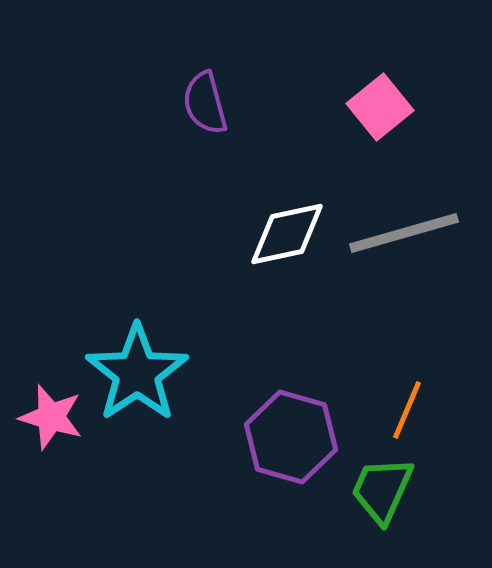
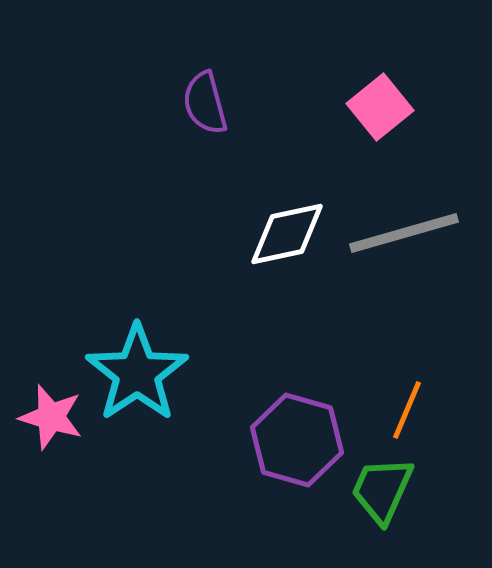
purple hexagon: moved 6 px right, 3 px down
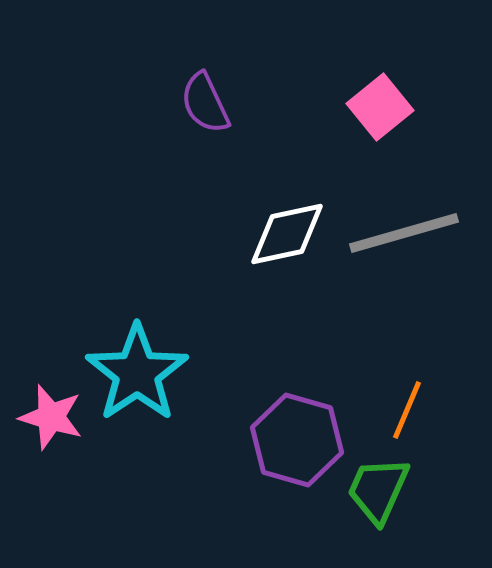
purple semicircle: rotated 10 degrees counterclockwise
green trapezoid: moved 4 px left
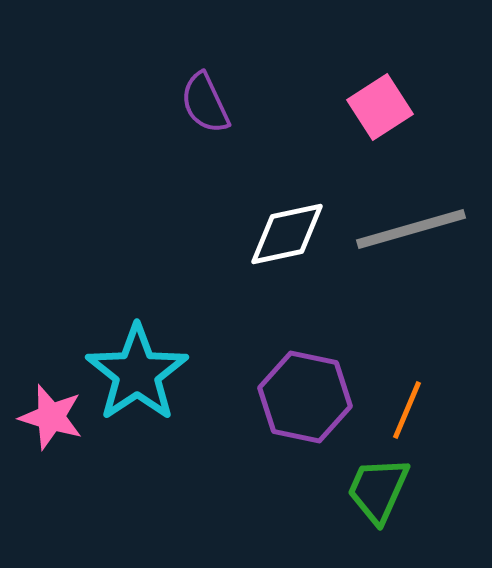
pink square: rotated 6 degrees clockwise
gray line: moved 7 px right, 4 px up
purple hexagon: moved 8 px right, 43 px up; rotated 4 degrees counterclockwise
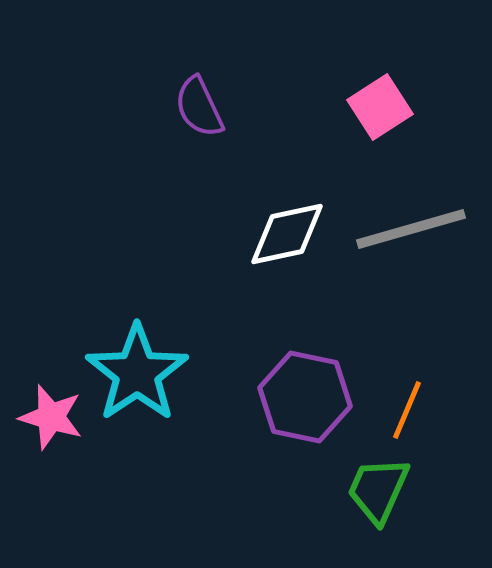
purple semicircle: moved 6 px left, 4 px down
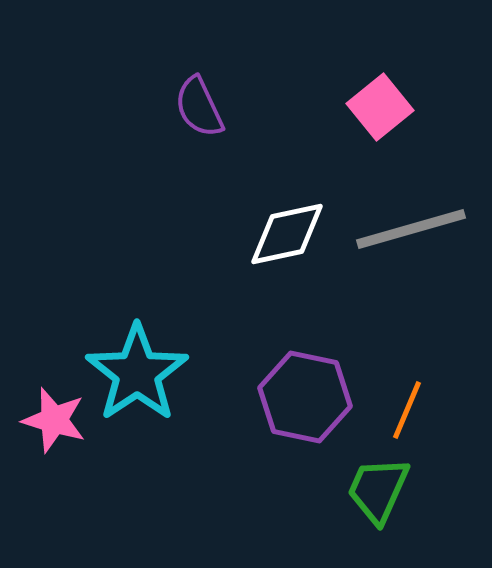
pink square: rotated 6 degrees counterclockwise
pink star: moved 3 px right, 3 px down
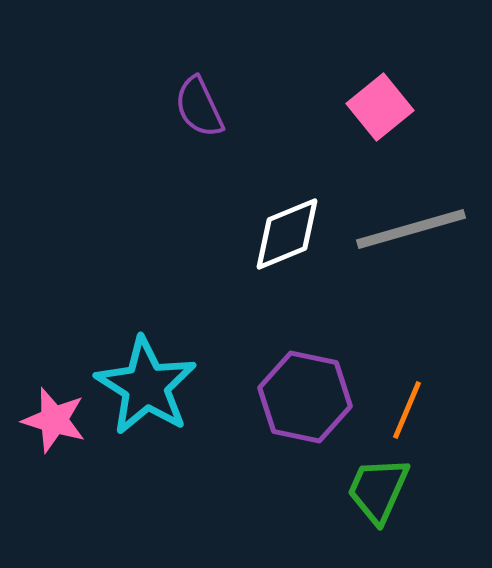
white diamond: rotated 10 degrees counterclockwise
cyan star: moved 9 px right, 13 px down; rotated 6 degrees counterclockwise
